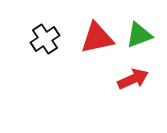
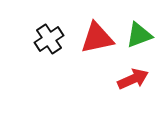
black cross: moved 4 px right
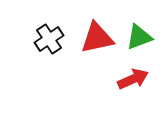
green triangle: moved 2 px down
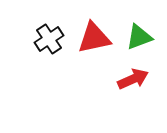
red triangle: moved 3 px left
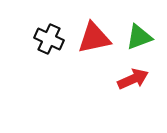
black cross: rotated 32 degrees counterclockwise
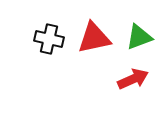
black cross: rotated 12 degrees counterclockwise
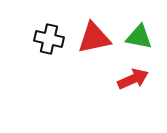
green triangle: rotated 32 degrees clockwise
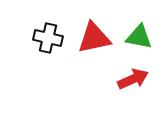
black cross: moved 1 px left, 1 px up
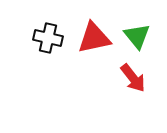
green triangle: moved 2 px left, 1 px up; rotated 40 degrees clockwise
red arrow: moved 1 px up; rotated 76 degrees clockwise
